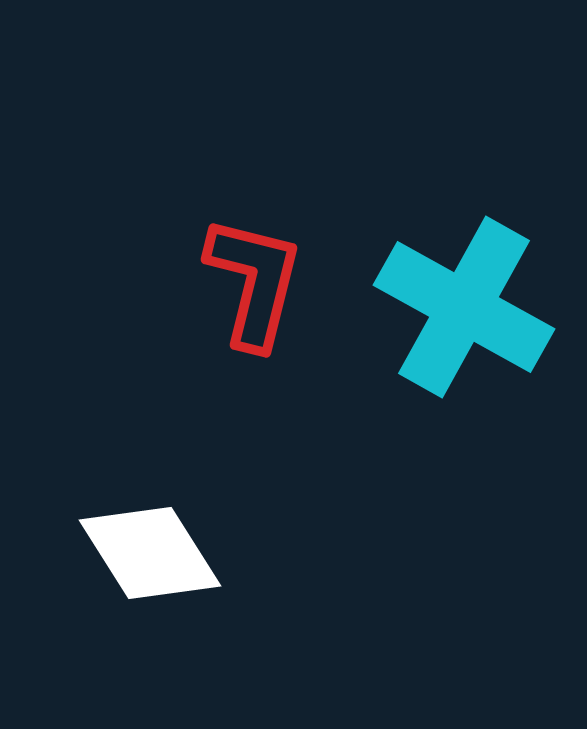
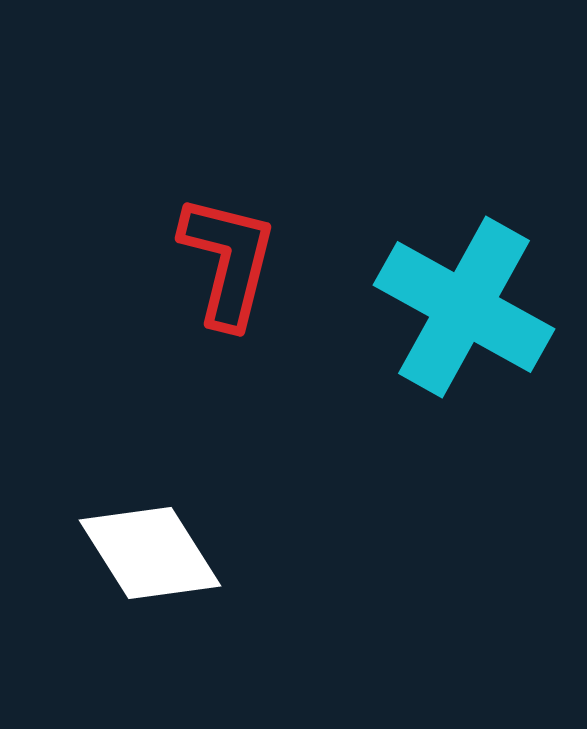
red L-shape: moved 26 px left, 21 px up
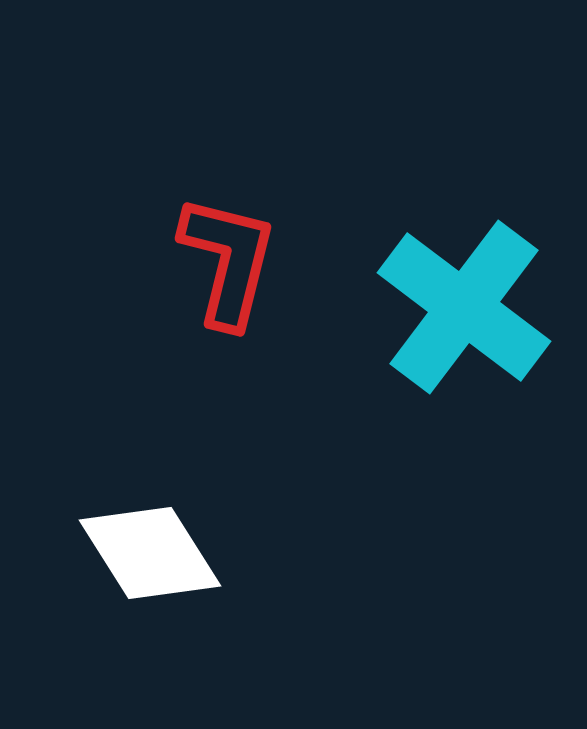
cyan cross: rotated 8 degrees clockwise
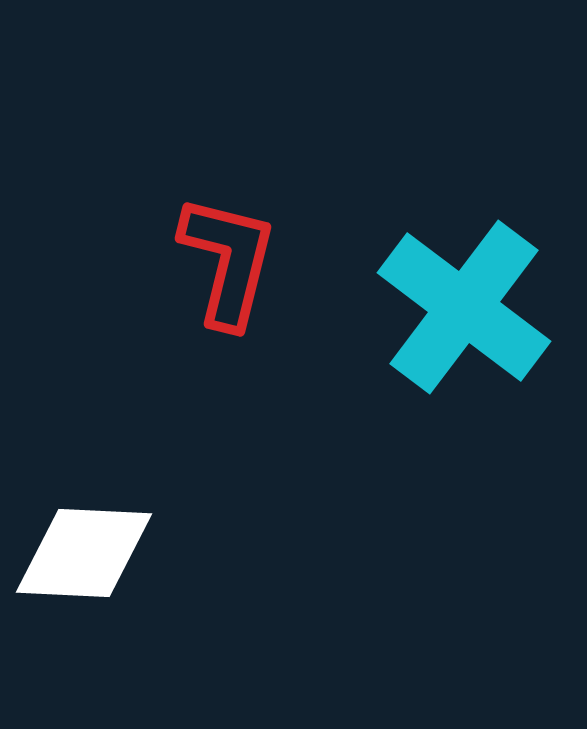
white diamond: moved 66 px left; rotated 55 degrees counterclockwise
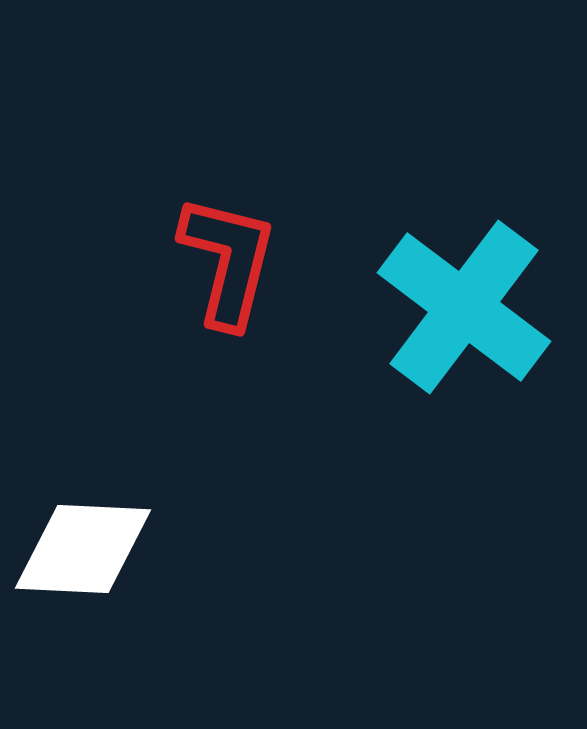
white diamond: moved 1 px left, 4 px up
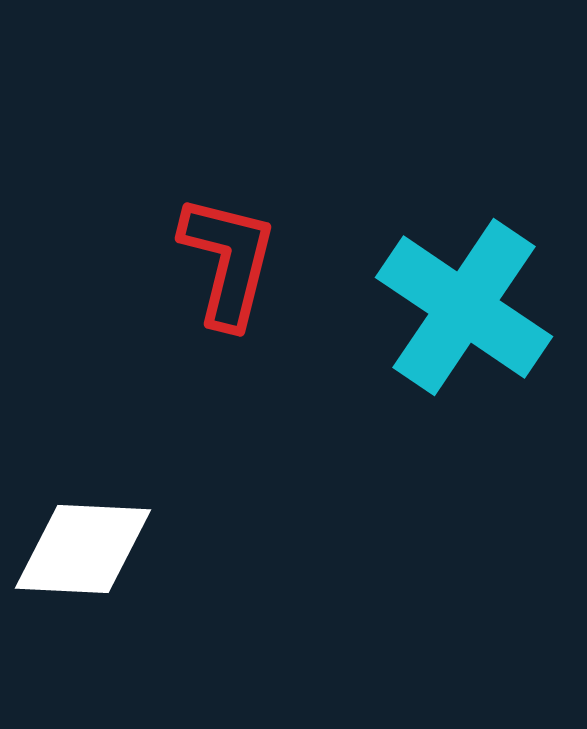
cyan cross: rotated 3 degrees counterclockwise
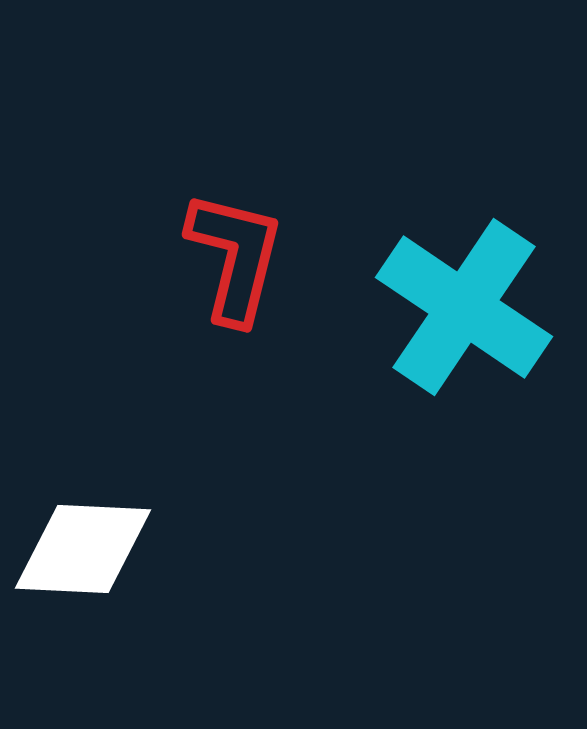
red L-shape: moved 7 px right, 4 px up
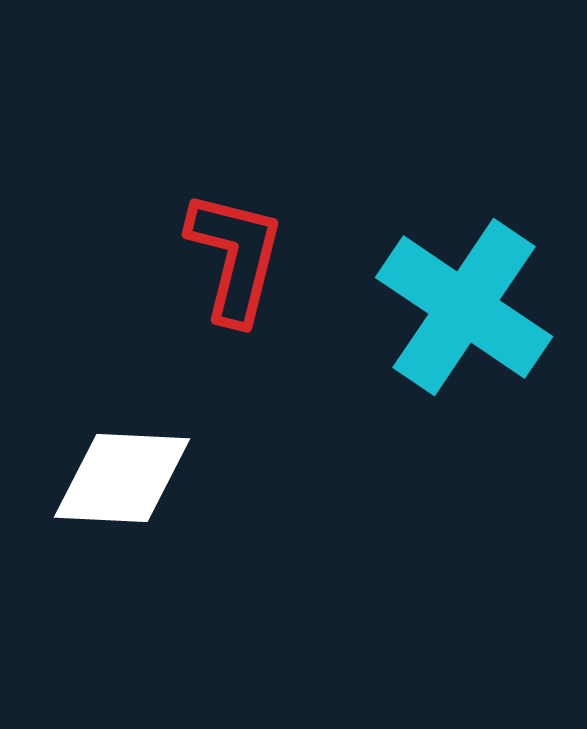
white diamond: moved 39 px right, 71 px up
